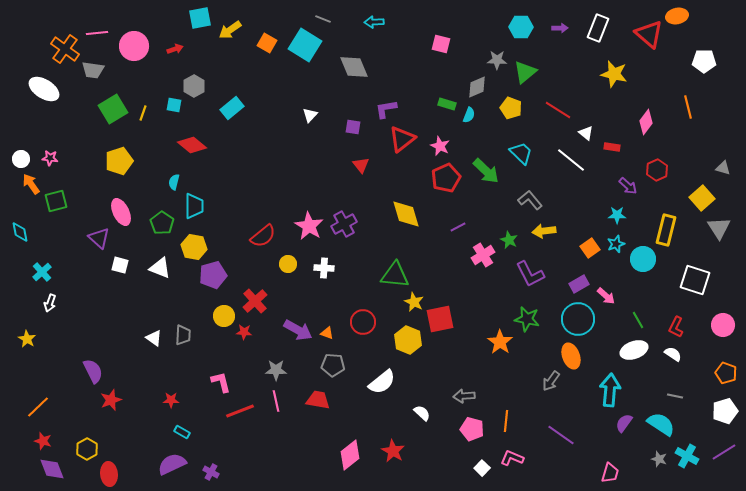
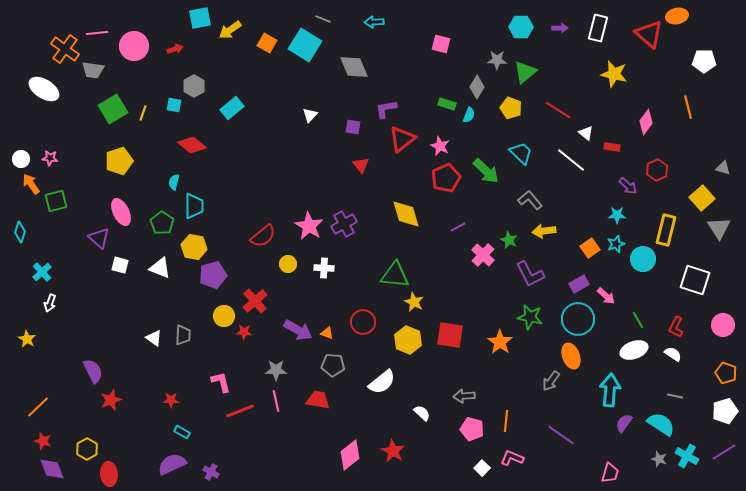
white rectangle at (598, 28): rotated 8 degrees counterclockwise
gray diamond at (477, 87): rotated 35 degrees counterclockwise
cyan diamond at (20, 232): rotated 30 degrees clockwise
pink cross at (483, 255): rotated 15 degrees counterclockwise
red square at (440, 319): moved 10 px right, 16 px down; rotated 20 degrees clockwise
green star at (527, 319): moved 3 px right, 2 px up
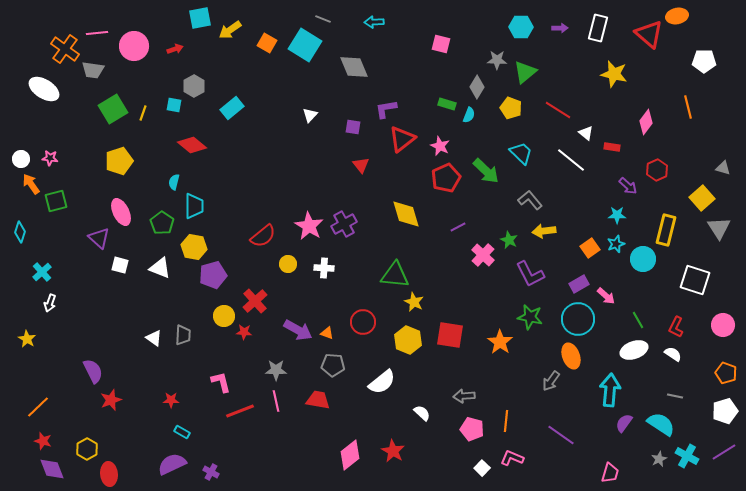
gray star at (659, 459): rotated 28 degrees clockwise
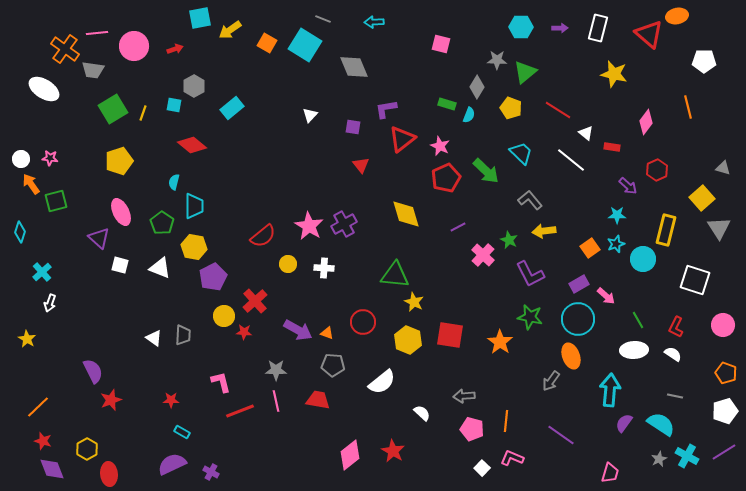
purple pentagon at (213, 275): moved 2 px down; rotated 12 degrees counterclockwise
white ellipse at (634, 350): rotated 16 degrees clockwise
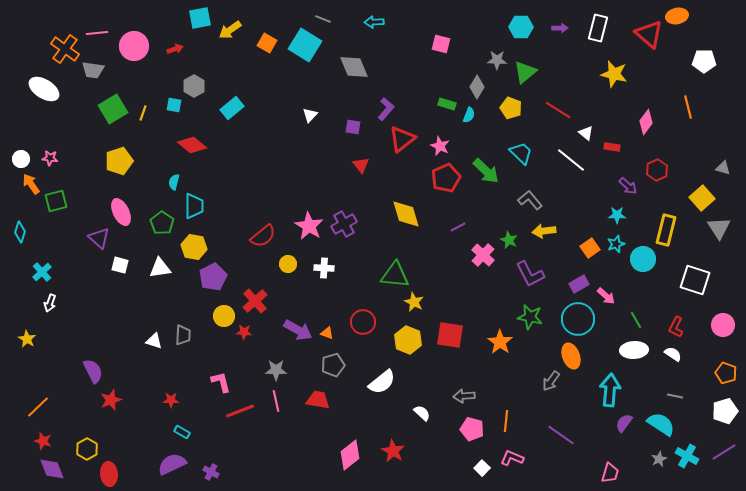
purple L-shape at (386, 109): rotated 140 degrees clockwise
white triangle at (160, 268): rotated 30 degrees counterclockwise
green line at (638, 320): moved 2 px left
white triangle at (154, 338): moved 3 px down; rotated 18 degrees counterclockwise
gray pentagon at (333, 365): rotated 20 degrees counterclockwise
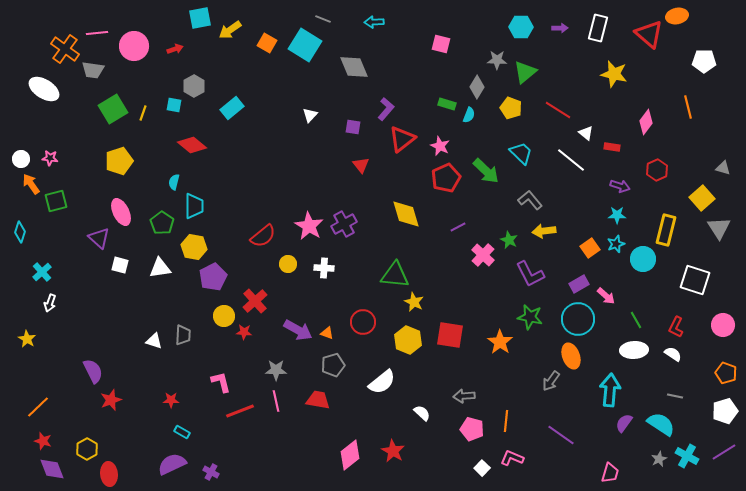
purple arrow at (628, 186): moved 8 px left; rotated 24 degrees counterclockwise
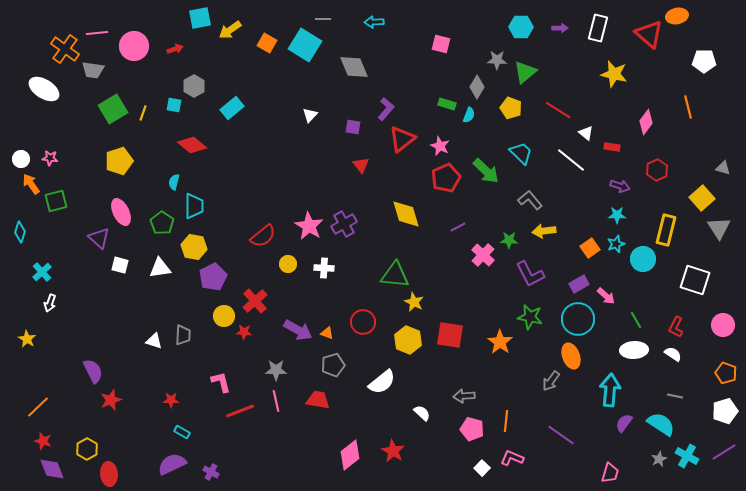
gray line at (323, 19): rotated 21 degrees counterclockwise
green star at (509, 240): rotated 24 degrees counterclockwise
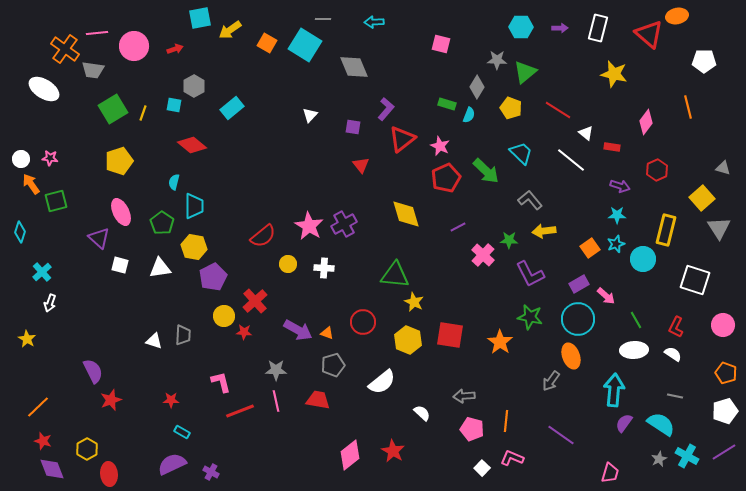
cyan arrow at (610, 390): moved 4 px right
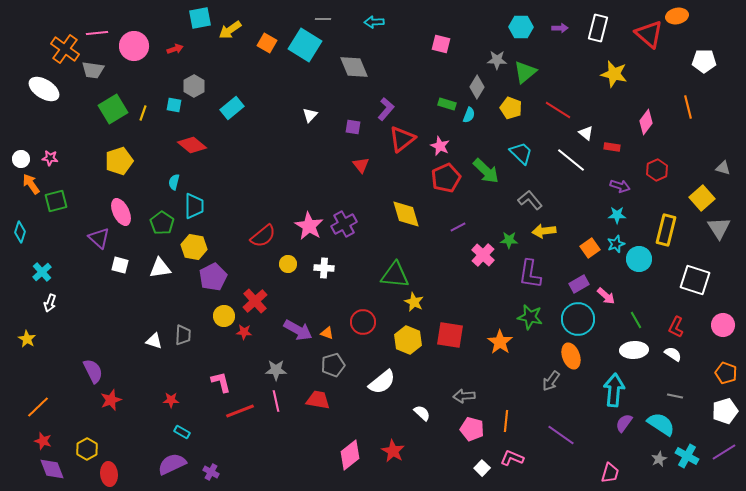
cyan circle at (643, 259): moved 4 px left
purple L-shape at (530, 274): rotated 36 degrees clockwise
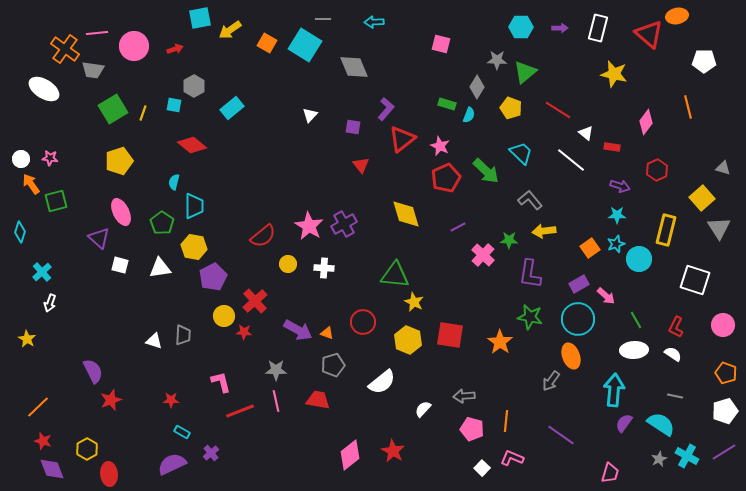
white semicircle at (422, 413): moved 1 px right, 4 px up; rotated 90 degrees counterclockwise
purple cross at (211, 472): moved 19 px up; rotated 21 degrees clockwise
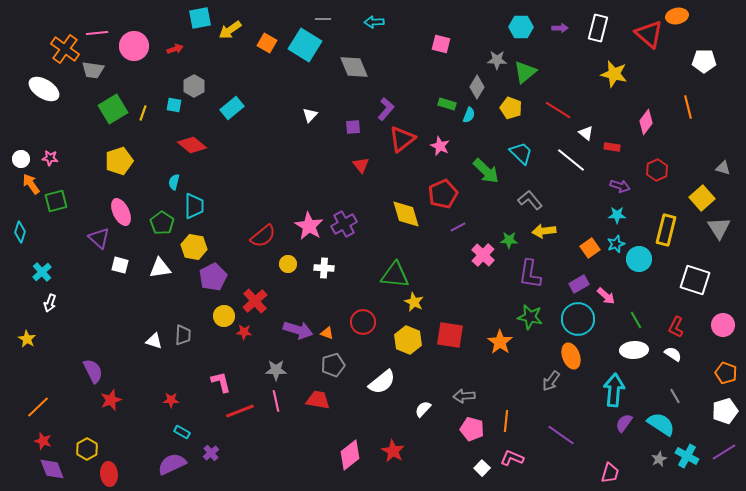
purple square at (353, 127): rotated 14 degrees counterclockwise
red pentagon at (446, 178): moved 3 px left, 16 px down
purple arrow at (298, 330): rotated 12 degrees counterclockwise
gray line at (675, 396): rotated 49 degrees clockwise
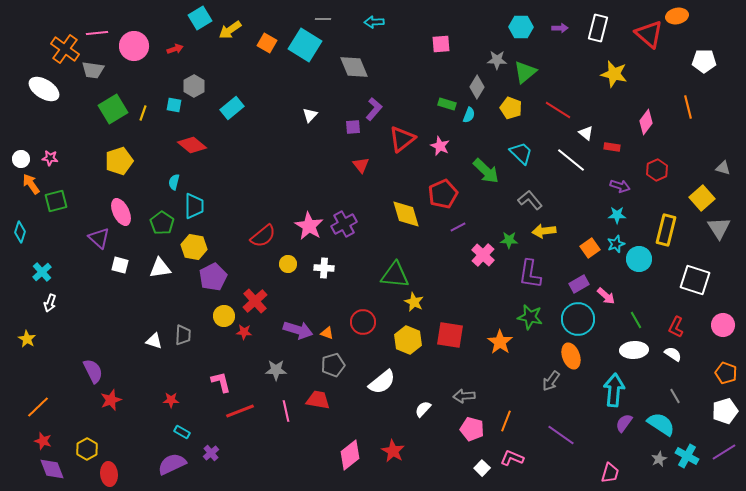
cyan square at (200, 18): rotated 20 degrees counterclockwise
pink square at (441, 44): rotated 18 degrees counterclockwise
purple L-shape at (386, 109): moved 12 px left
pink line at (276, 401): moved 10 px right, 10 px down
orange line at (506, 421): rotated 15 degrees clockwise
